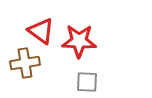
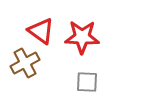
red star: moved 3 px right, 4 px up
brown cross: rotated 20 degrees counterclockwise
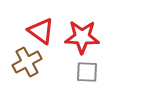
brown cross: moved 2 px right, 1 px up
gray square: moved 10 px up
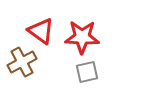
brown cross: moved 5 px left
gray square: rotated 15 degrees counterclockwise
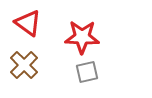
red triangle: moved 13 px left, 8 px up
brown cross: moved 2 px right, 3 px down; rotated 16 degrees counterclockwise
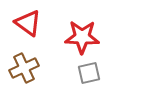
brown cross: moved 3 px down; rotated 20 degrees clockwise
gray square: moved 2 px right, 1 px down
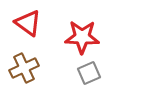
gray square: rotated 10 degrees counterclockwise
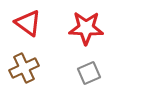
red star: moved 4 px right, 9 px up
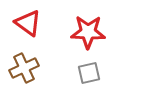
red star: moved 2 px right, 4 px down
gray square: rotated 10 degrees clockwise
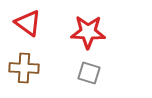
brown cross: rotated 28 degrees clockwise
gray square: rotated 30 degrees clockwise
